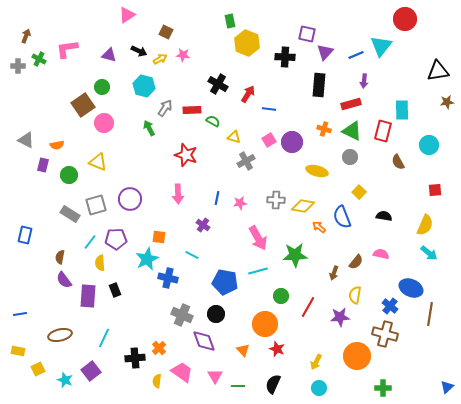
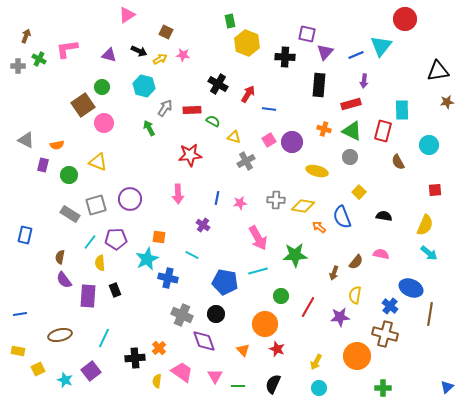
red star at (186, 155): moved 4 px right; rotated 25 degrees counterclockwise
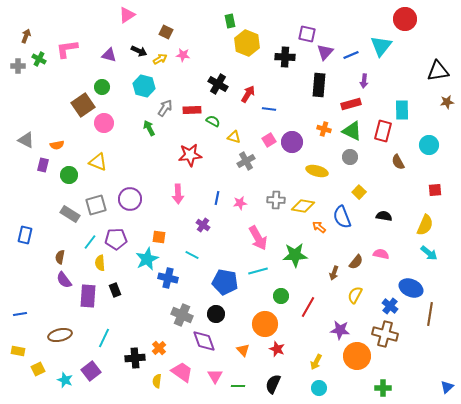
blue line at (356, 55): moved 5 px left
yellow semicircle at (355, 295): rotated 18 degrees clockwise
purple star at (340, 317): moved 13 px down; rotated 12 degrees clockwise
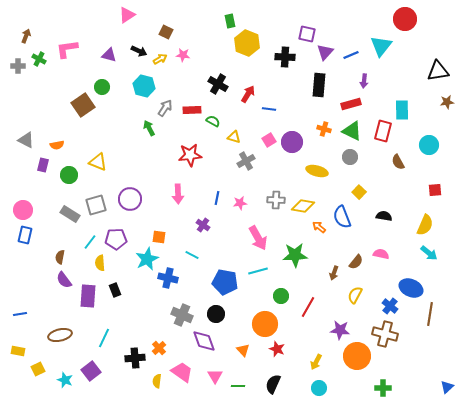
pink circle at (104, 123): moved 81 px left, 87 px down
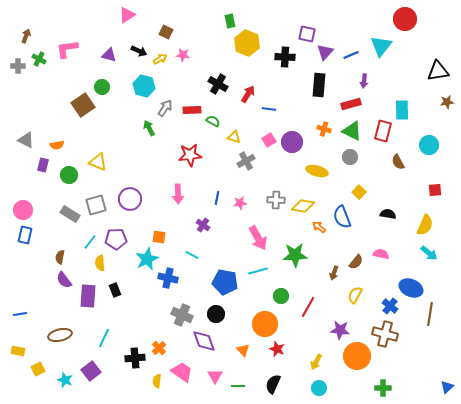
black semicircle at (384, 216): moved 4 px right, 2 px up
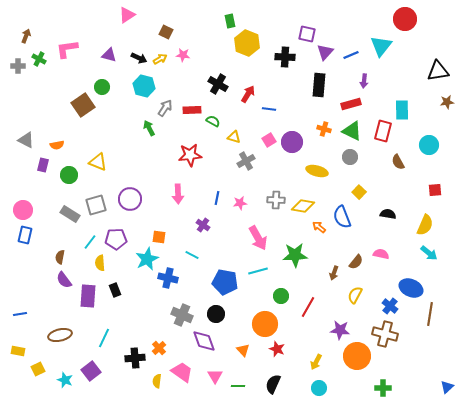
black arrow at (139, 51): moved 7 px down
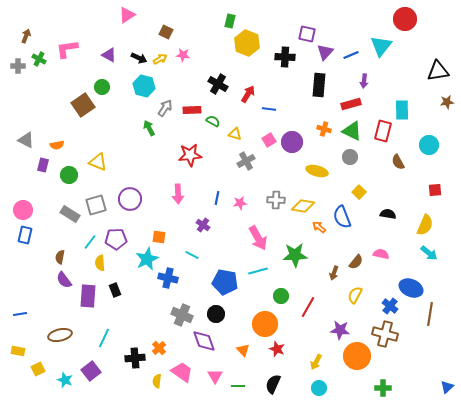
green rectangle at (230, 21): rotated 24 degrees clockwise
purple triangle at (109, 55): rotated 14 degrees clockwise
yellow triangle at (234, 137): moved 1 px right, 3 px up
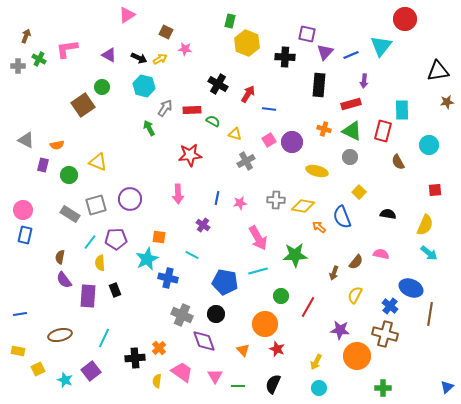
pink star at (183, 55): moved 2 px right, 6 px up
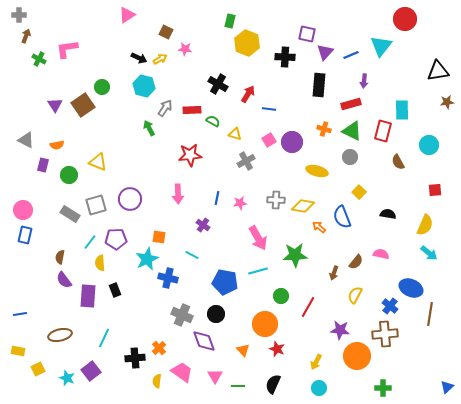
purple triangle at (109, 55): moved 54 px left, 50 px down; rotated 28 degrees clockwise
gray cross at (18, 66): moved 1 px right, 51 px up
brown cross at (385, 334): rotated 20 degrees counterclockwise
cyan star at (65, 380): moved 2 px right, 2 px up
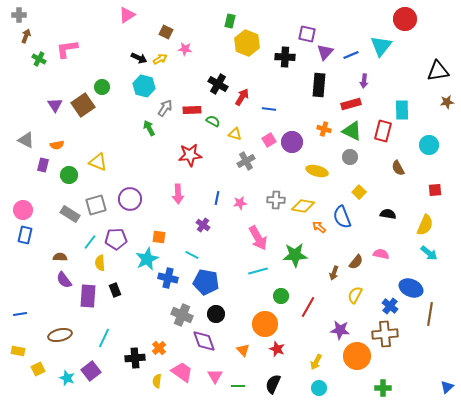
red arrow at (248, 94): moved 6 px left, 3 px down
brown semicircle at (398, 162): moved 6 px down
brown semicircle at (60, 257): rotated 80 degrees clockwise
blue pentagon at (225, 282): moved 19 px left
